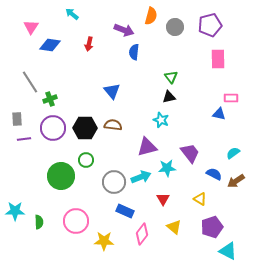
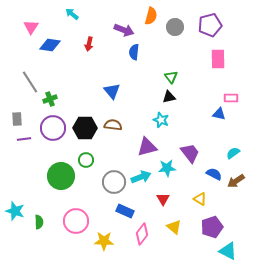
cyan star at (15, 211): rotated 18 degrees clockwise
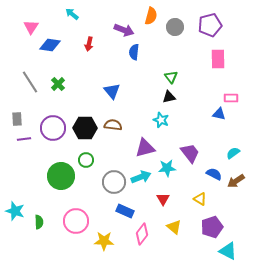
green cross at (50, 99): moved 8 px right, 15 px up; rotated 24 degrees counterclockwise
purple triangle at (147, 147): moved 2 px left, 1 px down
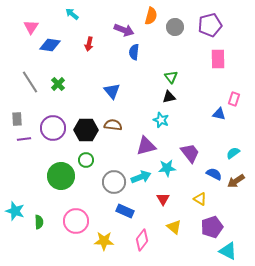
pink rectangle at (231, 98): moved 3 px right, 1 px down; rotated 72 degrees counterclockwise
black hexagon at (85, 128): moved 1 px right, 2 px down
purple triangle at (145, 148): moved 1 px right, 2 px up
pink diamond at (142, 234): moved 6 px down
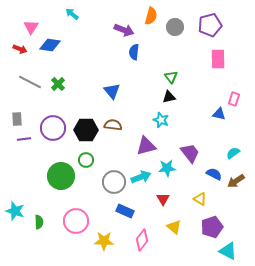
red arrow at (89, 44): moved 69 px left, 5 px down; rotated 80 degrees counterclockwise
gray line at (30, 82): rotated 30 degrees counterclockwise
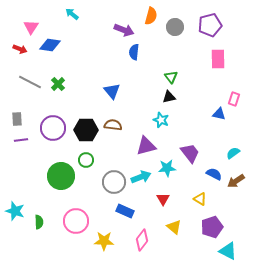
purple line at (24, 139): moved 3 px left, 1 px down
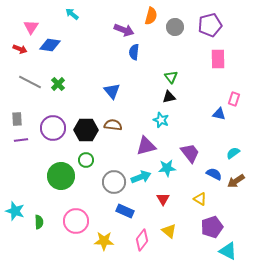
yellow triangle at (174, 227): moved 5 px left, 4 px down
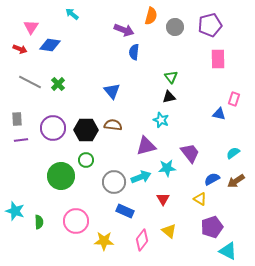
blue semicircle at (214, 174): moved 2 px left, 5 px down; rotated 56 degrees counterclockwise
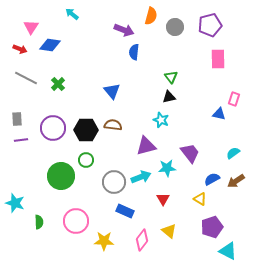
gray line at (30, 82): moved 4 px left, 4 px up
cyan star at (15, 211): moved 8 px up
